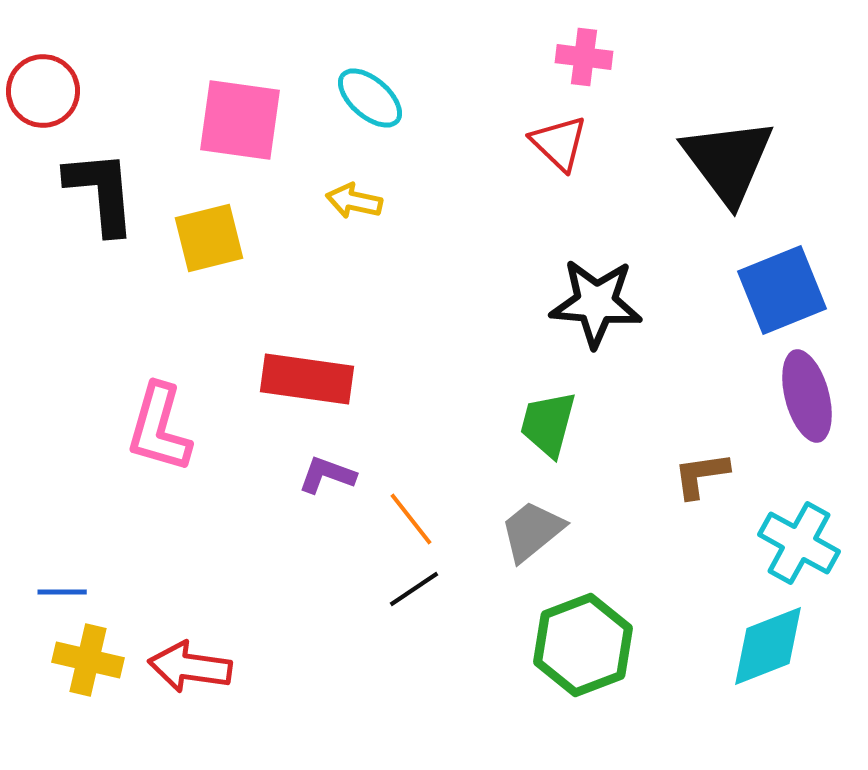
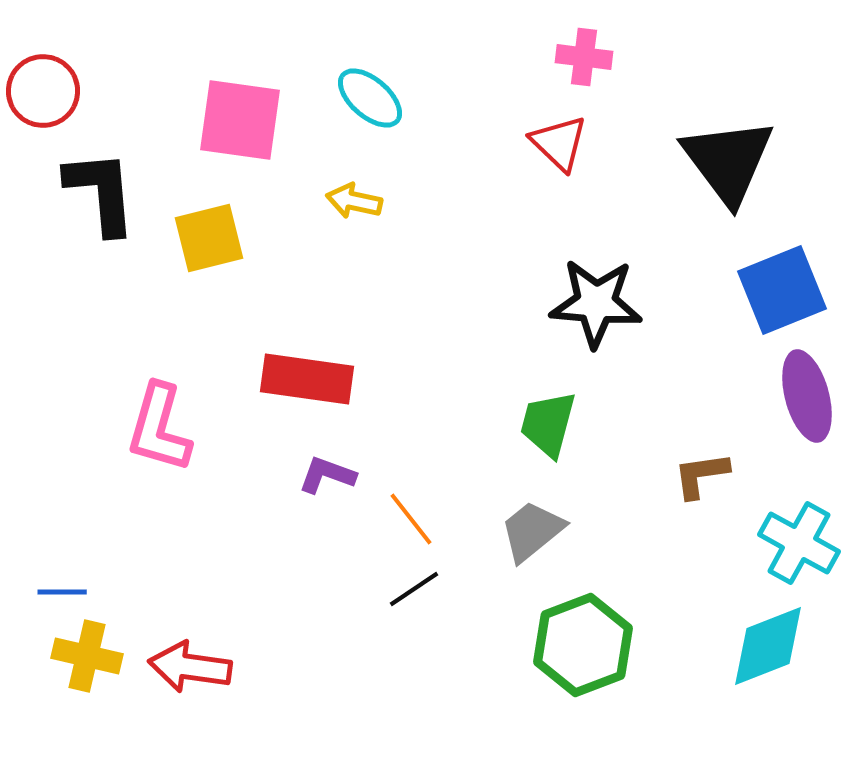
yellow cross: moved 1 px left, 4 px up
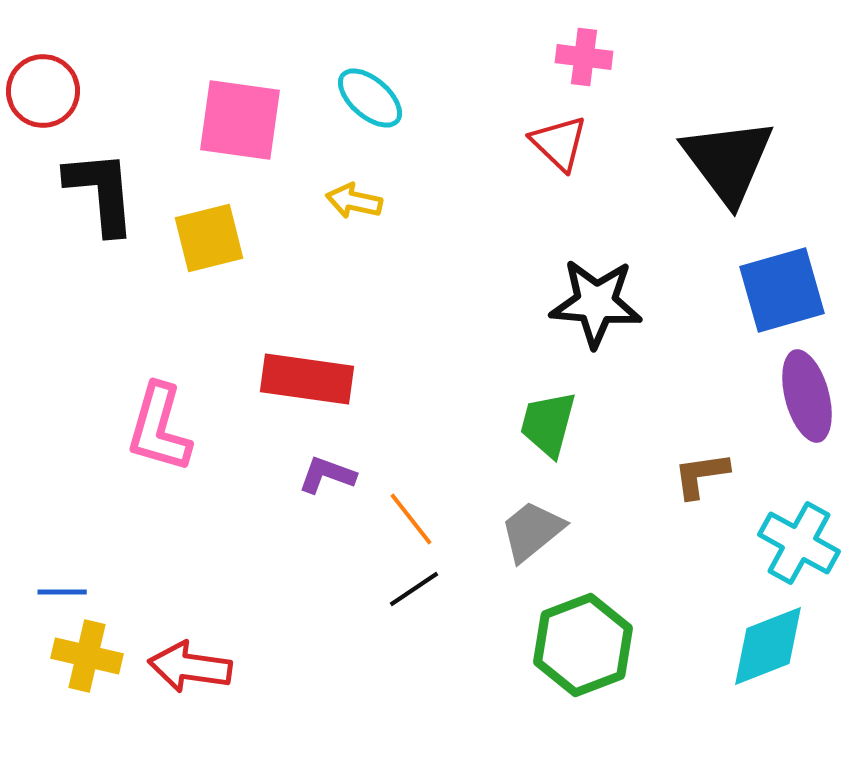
blue square: rotated 6 degrees clockwise
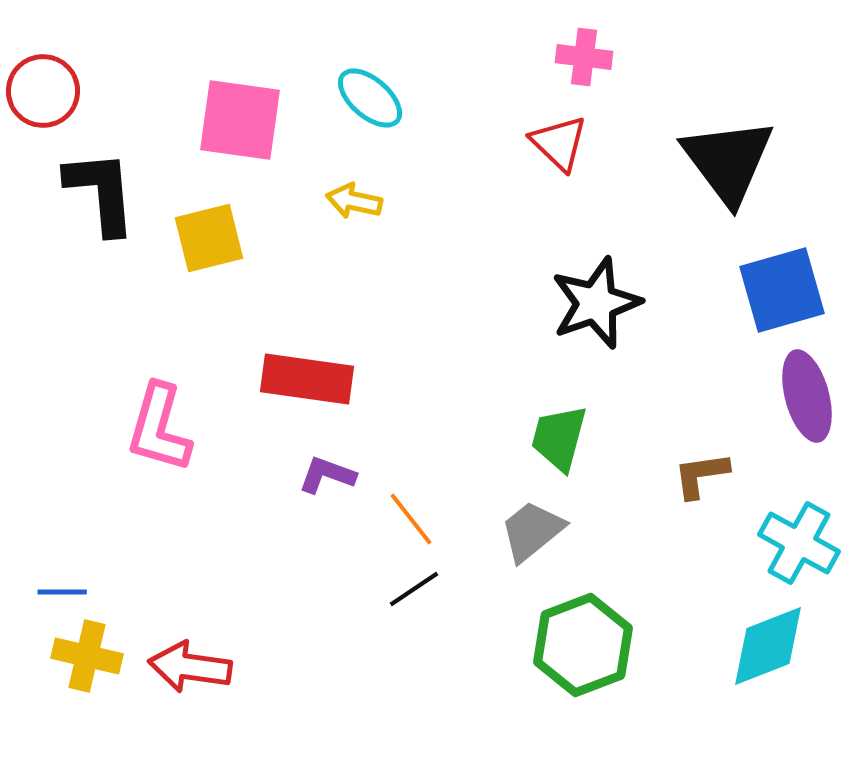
black star: rotated 24 degrees counterclockwise
green trapezoid: moved 11 px right, 14 px down
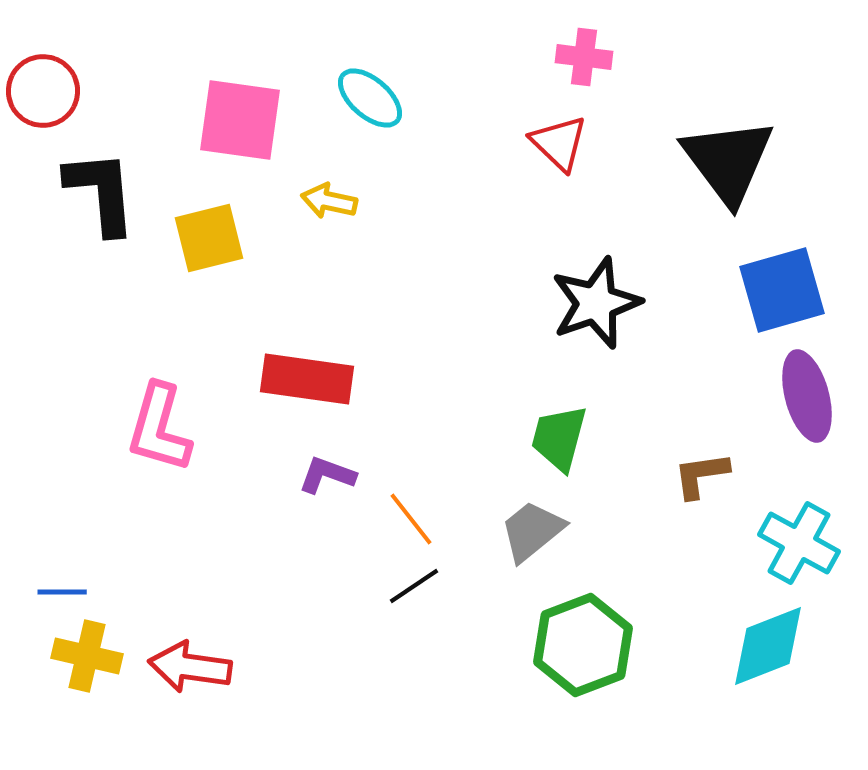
yellow arrow: moved 25 px left
black line: moved 3 px up
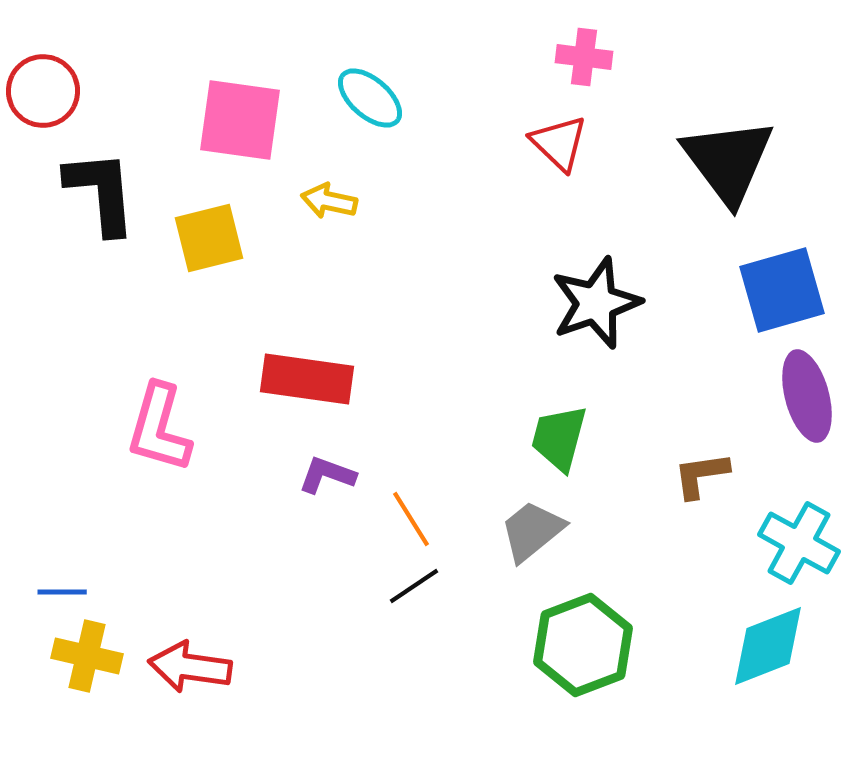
orange line: rotated 6 degrees clockwise
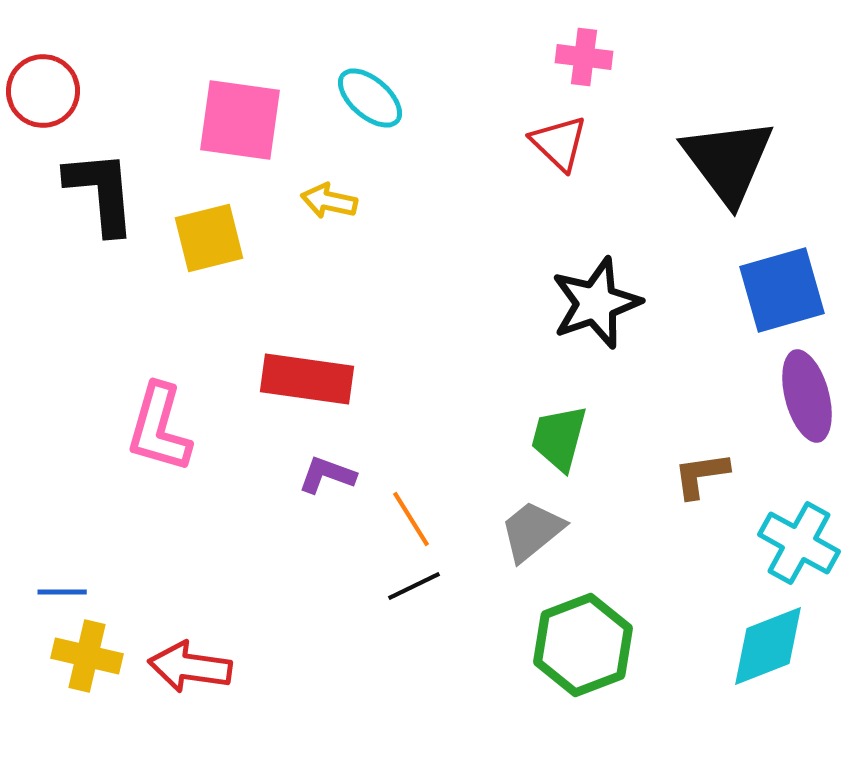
black line: rotated 8 degrees clockwise
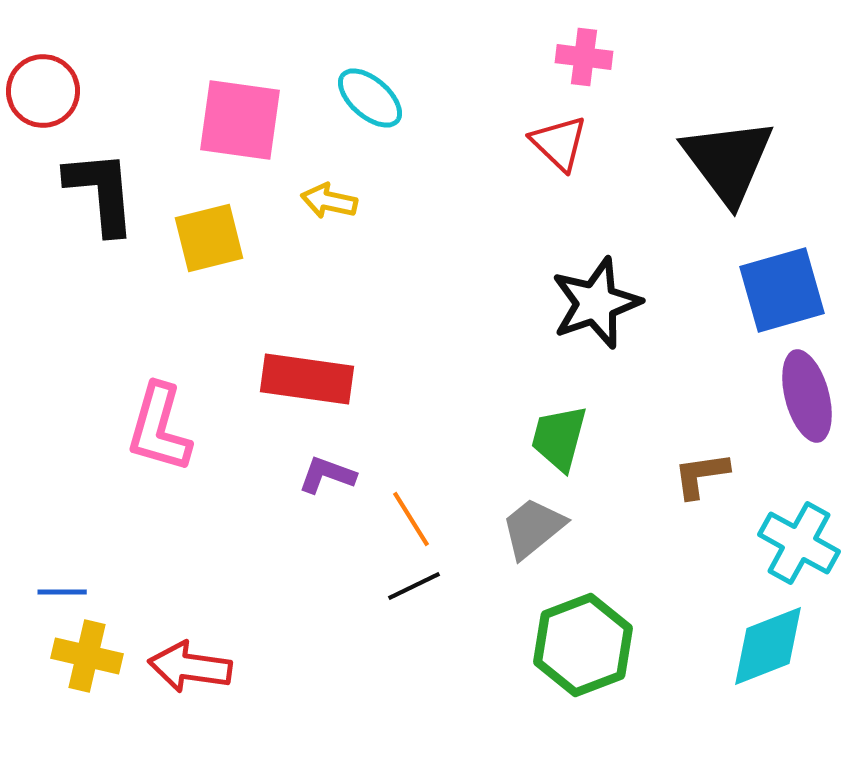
gray trapezoid: moved 1 px right, 3 px up
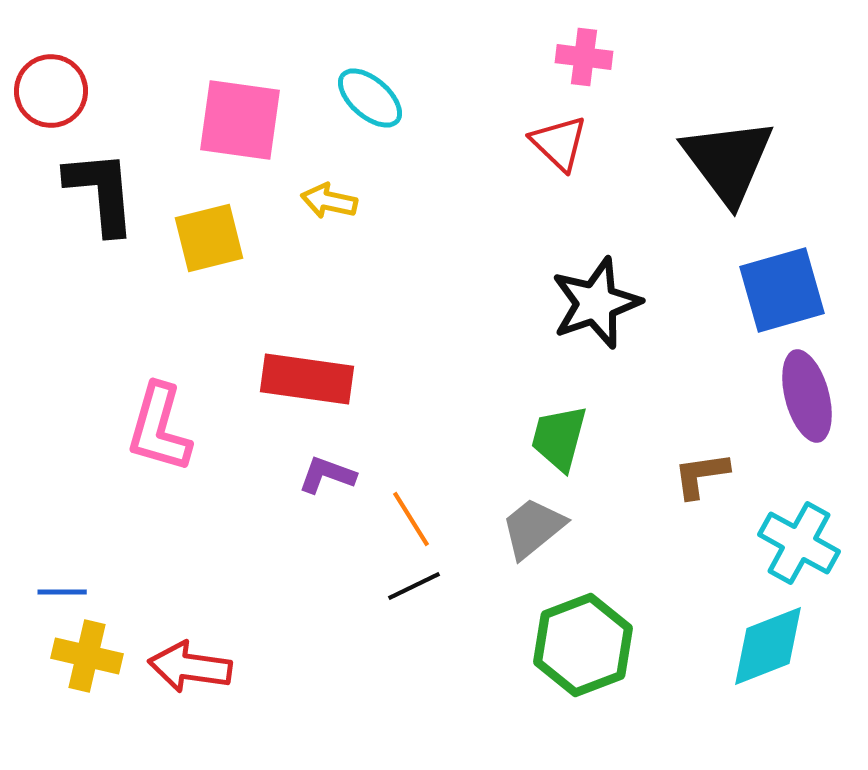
red circle: moved 8 px right
